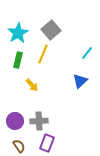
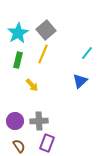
gray square: moved 5 px left
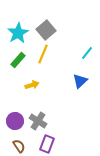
green rectangle: rotated 28 degrees clockwise
yellow arrow: rotated 64 degrees counterclockwise
gray cross: moved 1 px left; rotated 36 degrees clockwise
purple rectangle: moved 1 px down
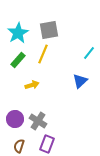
gray square: moved 3 px right; rotated 30 degrees clockwise
cyan line: moved 2 px right
purple circle: moved 2 px up
brown semicircle: rotated 128 degrees counterclockwise
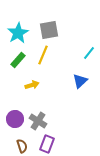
yellow line: moved 1 px down
brown semicircle: moved 3 px right; rotated 144 degrees clockwise
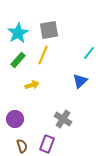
gray cross: moved 25 px right, 2 px up
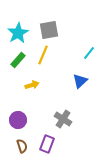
purple circle: moved 3 px right, 1 px down
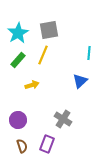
cyan line: rotated 32 degrees counterclockwise
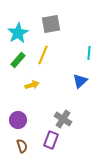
gray square: moved 2 px right, 6 px up
purple rectangle: moved 4 px right, 4 px up
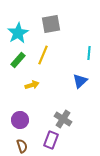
purple circle: moved 2 px right
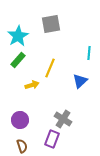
cyan star: moved 3 px down
yellow line: moved 7 px right, 13 px down
purple rectangle: moved 1 px right, 1 px up
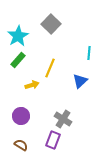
gray square: rotated 36 degrees counterclockwise
purple circle: moved 1 px right, 4 px up
purple rectangle: moved 1 px right, 1 px down
brown semicircle: moved 1 px left, 1 px up; rotated 40 degrees counterclockwise
